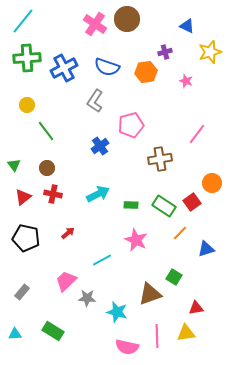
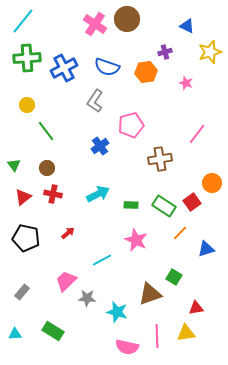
pink star at (186, 81): moved 2 px down
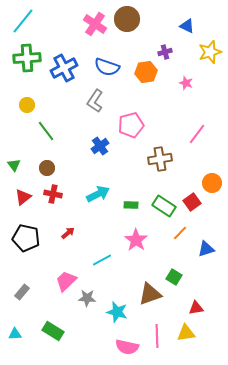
pink star at (136, 240): rotated 10 degrees clockwise
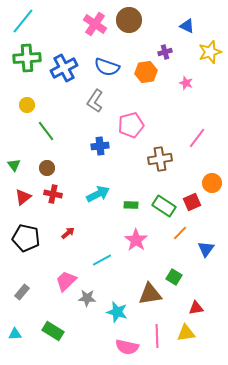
brown circle at (127, 19): moved 2 px right, 1 px down
pink line at (197, 134): moved 4 px down
blue cross at (100, 146): rotated 30 degrees clockwise
red square at (192, 202): rotated 12 degrees clockwise
blue triangle at (206, 249): rotated 36 degrees counterclockwise
brown triangle at (150, 294): rotated 10 degrees clockwise
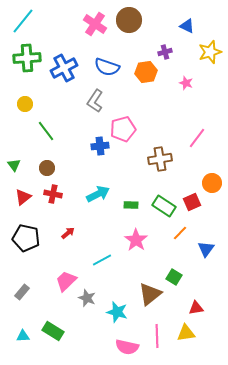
yellow circle at (27, 105): moved 2 px left, 1 px up
pink pentagon at (131, 125): moved 8 px left, 4 px down
brown triangle at (150, 294): rotated 30 degrees counterclockwise
gray star at (87, 298): rotated 18 degrees clockwise
cyan triangle at (15, 334): moved 8 px right, 2 px down
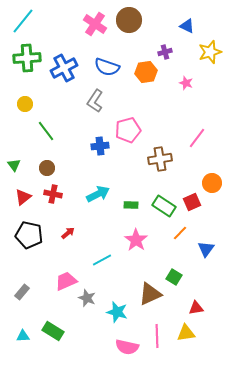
pink pentagon at (123, 129): moved 5 px right, 1 px down
black pentagon at (26, 238): moved 3 px right, 3 px up
pink trapezoid at (66, 281): rotated 20 degrees clockwise
brown triangle at (150, 294): rotated 15 degrees clockwise
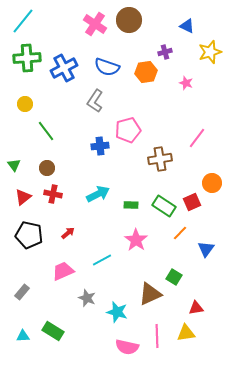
pink trapezoid at (66, 281): moved 3 px left, 10 px up
